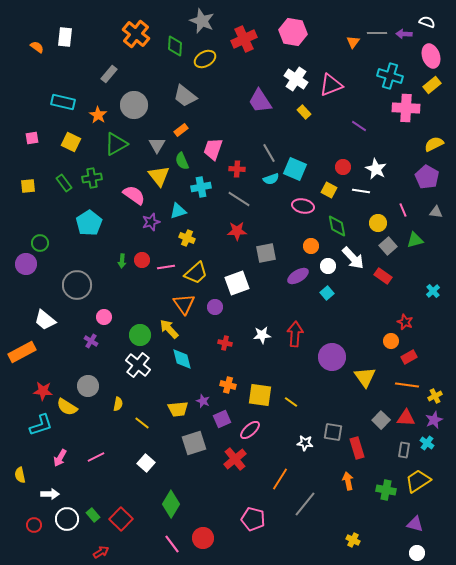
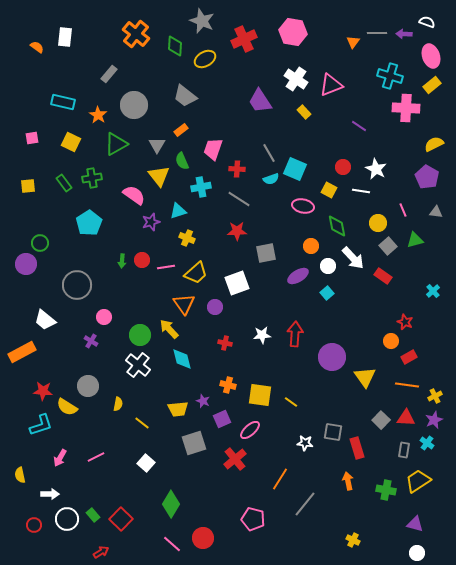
pink line at (172, 544): rotated 12 degrees counterclockwise
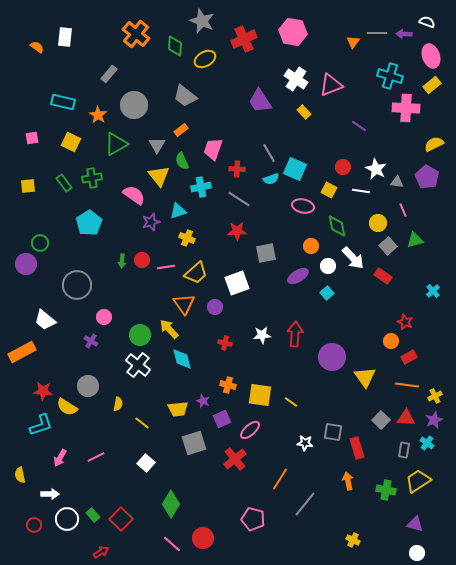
gray triangle at (436, 212): moved 39 px left, 30 px up
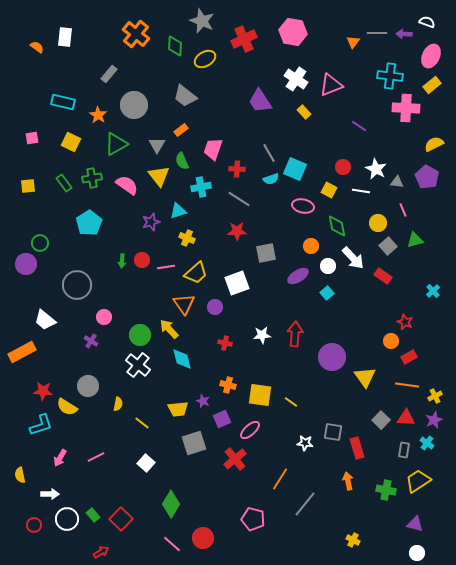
pink ellipse at (431, 56): rotated 45 degrees clockwise
cyan cross at (390, 76): rotated 10 degrees counterclockwise
pink semicircle at (134, 195): moved 7 px left, 10 px up
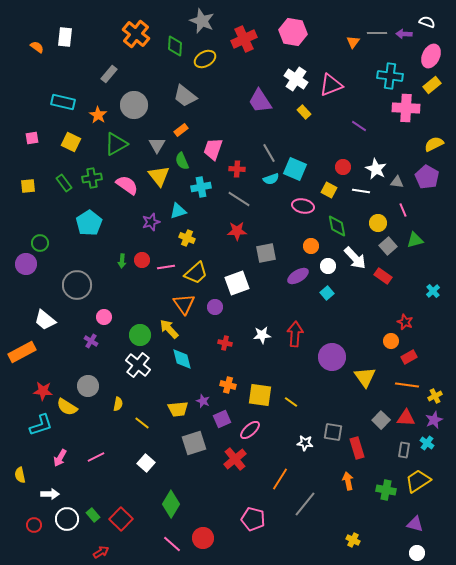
white arrow at (353, 258): moved 2 px right
